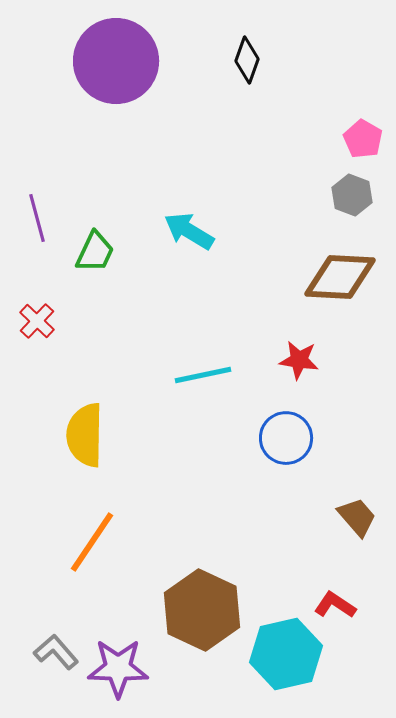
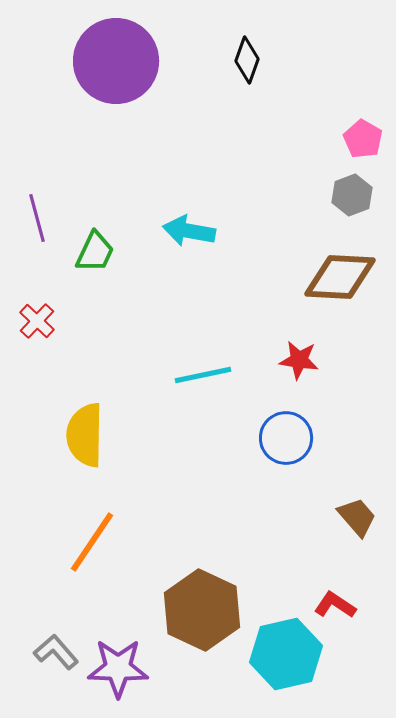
gray hexagon: rotated 18 degrees clockwise
cyan arrow: rotated 21 degrees counterclockwise
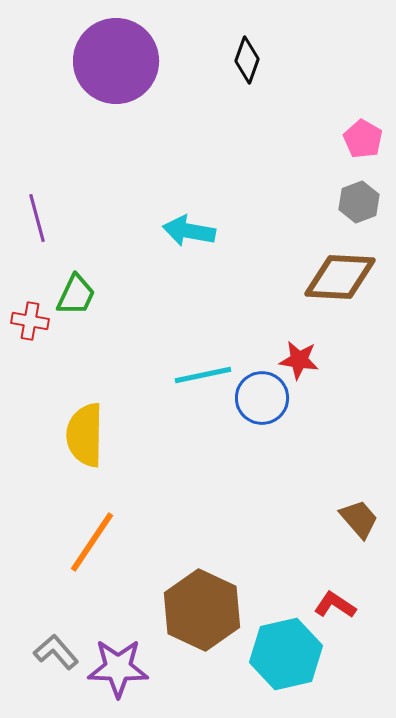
gray hexagon: moved 7 px right, 7 px down
green trapezoid: moved 19 px left, 43 px down
red cross: moved 7 px left; rotated 33 degrees counterclockwise
blue circle: moved 24 px left, 40 px up
brown trapezoid: moved 2 px right, 2 px down
